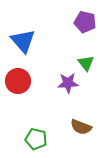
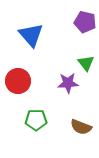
blue triangle: moved 8 px right, 6 px up
green pentagon: moved 19 px up; rotated 15 degrees counterclockwise
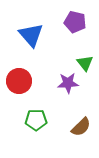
purple pentagon: moved 10 px left
green triangle: moved 1 px left
red circle: moved 1 px right
brown semicircle: rotated 65 degrees counterclockwise
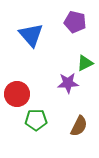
green triangle: rotated 42 degrees clockwise
red circle: moved 2 px left, 13 px down
brown semicircle: moved 2 px left, 1 px up; rotated 20 degrees counterclockwise
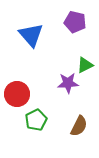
green triangle: moved 2 px down
green pentagon: rotated 25 degrees counterclockwise
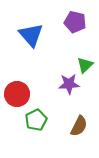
green triangle: rotated 18 degrees counterclockwise
purple star: moved 1 px right, 1 px down
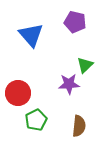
red circle: moved 1 px right, 1 px up
brown semicircle: rotated 20 degrees counterclockwise
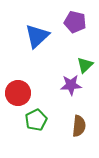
blue triangle: moved 6 px right, 1 px down; rotated 28 degrees clockwise
purple star: moved 2 px right, 1 px down
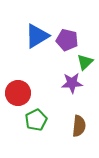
purple pentagon: moved 8 px left, 18 px down
blue triangle: rotated 12 degrees clockwise
green triangle: moved 3 px up
purple star: moved 1 px right, 2 px up
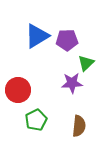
purple pentagon: rotated 15 degrees counterclockwise
green triangle: moved 1 px right, 1 px down
red circle: moved 3 px up
